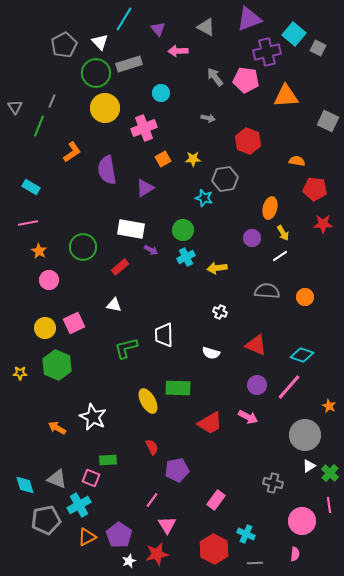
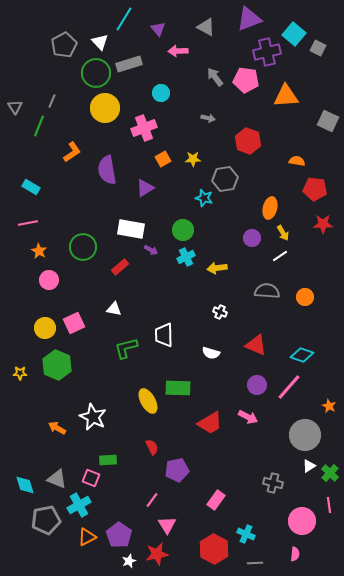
white triangle at (114, 305): moved 4 px down
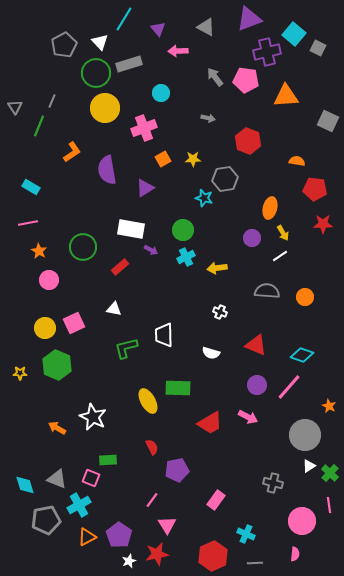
red hexagon at (214, 549): moved 1 px left, 7 px down; rotated 8 degrees clockwise
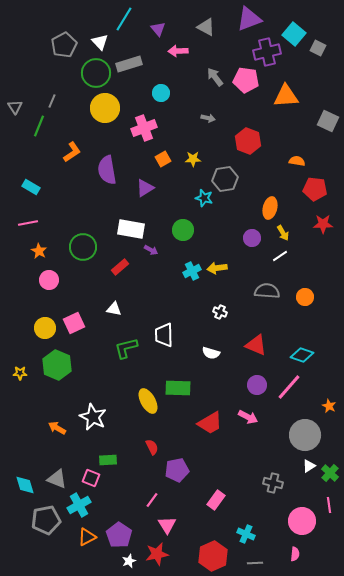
cyan cross at (186, 257): moved 6 px right, 14 px down
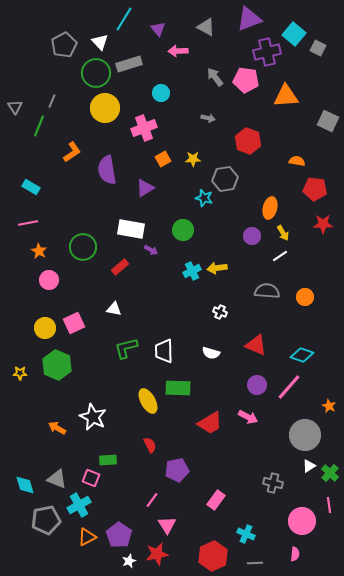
purple circle at (252, 238): moved 2 px up
white trapezoid at (164, 335): moved 16 px down
red semicircle at (152, 447): moved 2 px left, 2 px up
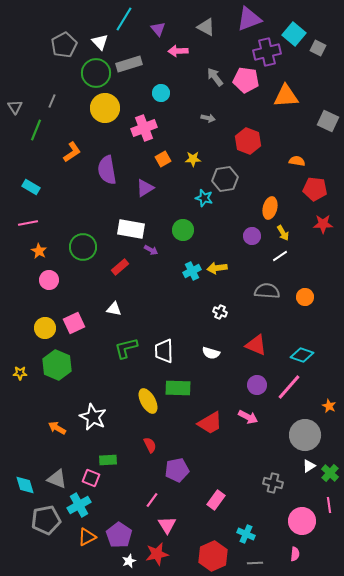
green line at (39, 126): moved 3 px left, 4 px down
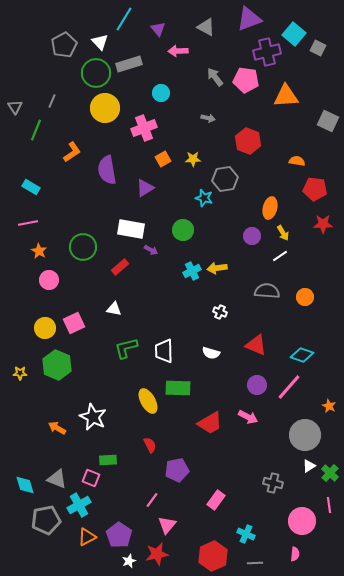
pink triangle at (167, 525): rotated 12 degrees clockwise
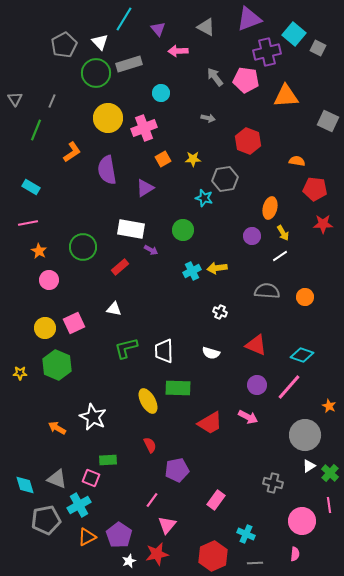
gray triangle at (15, 107): moved 8 px up
yellow circle at (105, 108): moved 3 px right, 10 px down
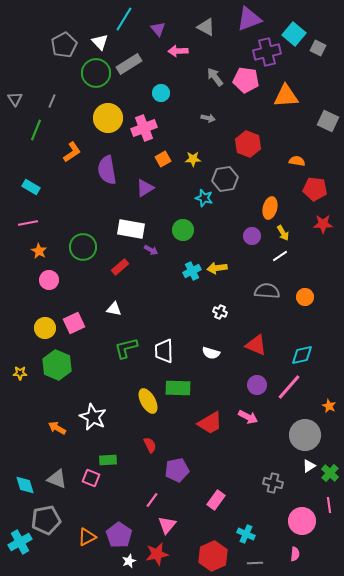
gray rectangle at (129, 64): rotated 15 degrees counterclockwise
red hexagon at (248, 141): moved 3 px down
cyan diamond at (302, 355): rotated 30 degrees counterclockwise
cyan cross at (79, 505): moved 59 px left, 37 px down
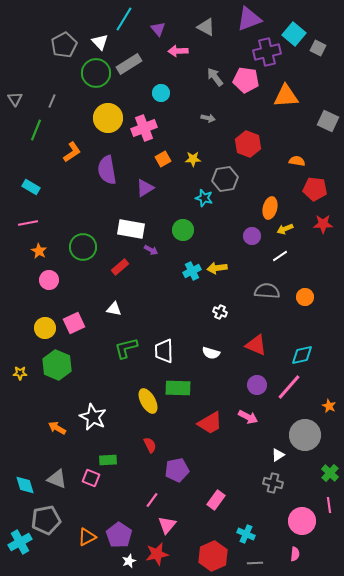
yellow arrow at (283, 233): moved 2 px right, 4 px up; rotated 98 degrees clockwise
white triangle at (309, 466): moved 31 px left, 11 px up
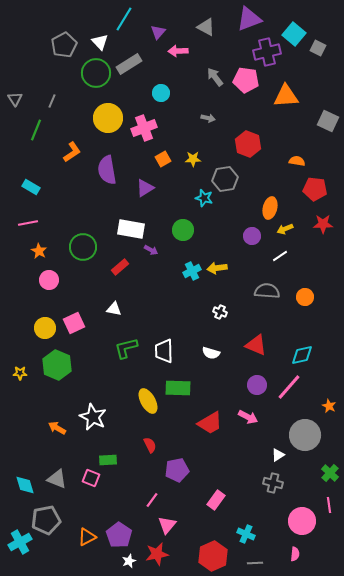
purple triangle at (158, 29): moved 3 px down; rotated 21 degrees clockwise
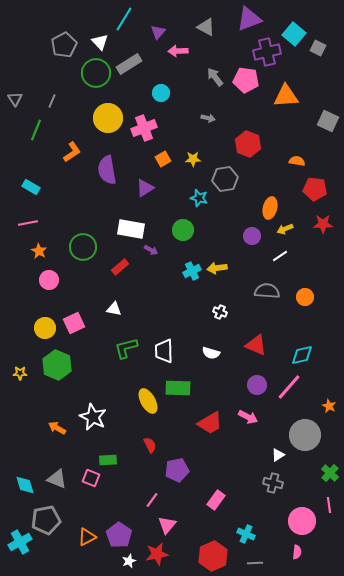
cyan star at (204, 198): moved 5 px left
pink semicircle at (295, 554): moved 2 px right, 2 px up
